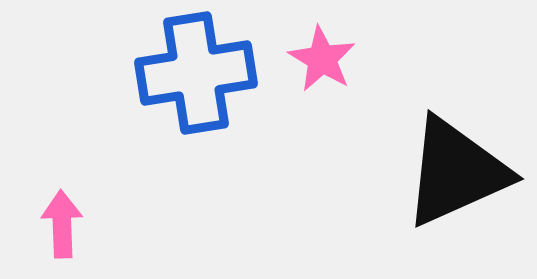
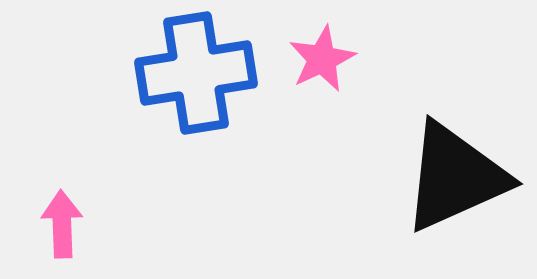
pink star: rotated 16 degrees clockwise
black triangle: moved 1 px left, 5 px down
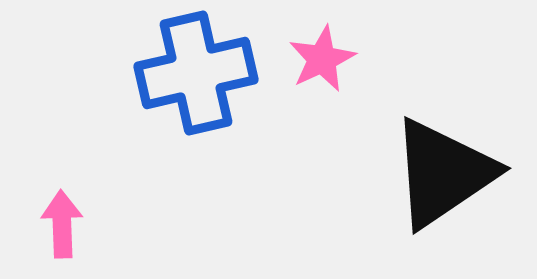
blue cross: rotated 4 degrees counterclockwise
black triangle: moved 12 px left, 4 px up; rotated 10 degrees counterclockwise
